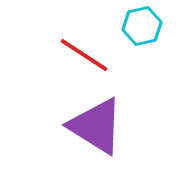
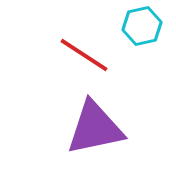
purple triangle: moved 1 px left, 2 px down; rotated 44 degrees counterclockwise
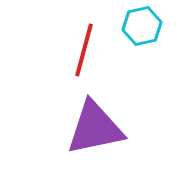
red line: moved 5 px up; rotated 72 degrees clockwise
